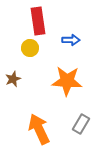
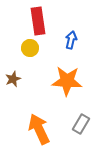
blue arrow: rotated 78 degrees counterclockwise
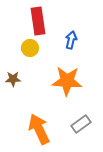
brown star: rotated 21 degrees clockwise
gray rectangle: rotated 24 degrees clockwise
